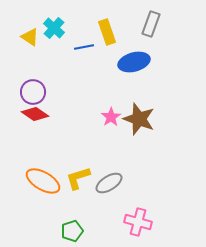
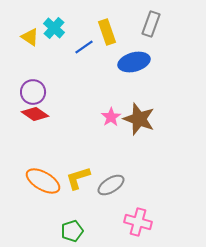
blue line: rotated 24 degrees counterclockwise
gray ellipse: moved 2 px right, 2 px down
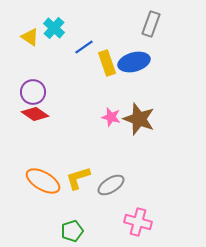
yellow rectangle: moved 31 px down
pink star: rotated 24 degrees counterclockwise
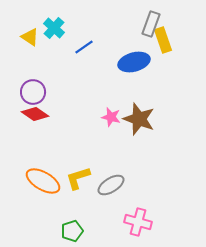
yellow rectangle: moved 56 px right, 23 px up
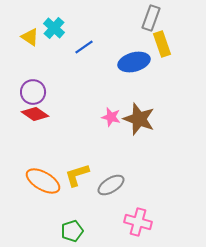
gray rectangle: moved 6 px up
yellow rectangle: moved 1 px left, 4 px down
yellow L-shape: moved 1 px left, 3 px up
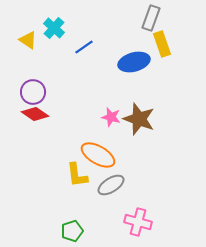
yellow triangle: moved 2 px left, 3 px down
yellow L-shape: rotated 80 degrees counterclockwise
orange ellipse: moved 55 px right, 26 px up
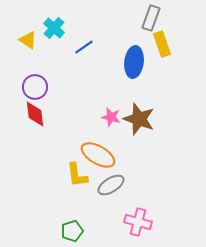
blue ellipse: rotated 68 degrees counterclockwise
purple circle: moved 2 px right, 5 px up
red diamond: rotated 48 degrees clockwise
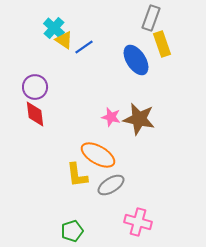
yellow triangle: moved 36 px right
blue ellipse: moved 2 px right, 2 px up; rotated 40 degrees counterclockwise
brown star: rotated 8 degrees counterclockwise
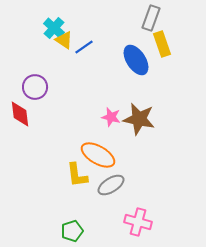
red diamond: moved 15 px left
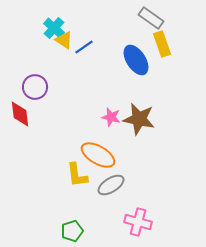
gray rectangle: rotated 75 degrees counterclockwise
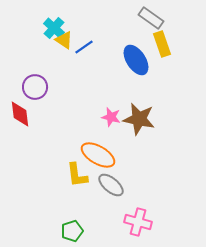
gray ellipse: rotated 72 degrees clockwise
